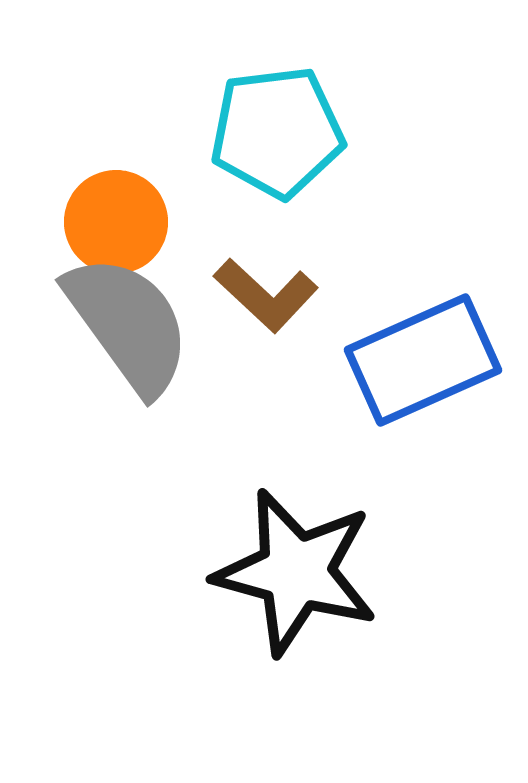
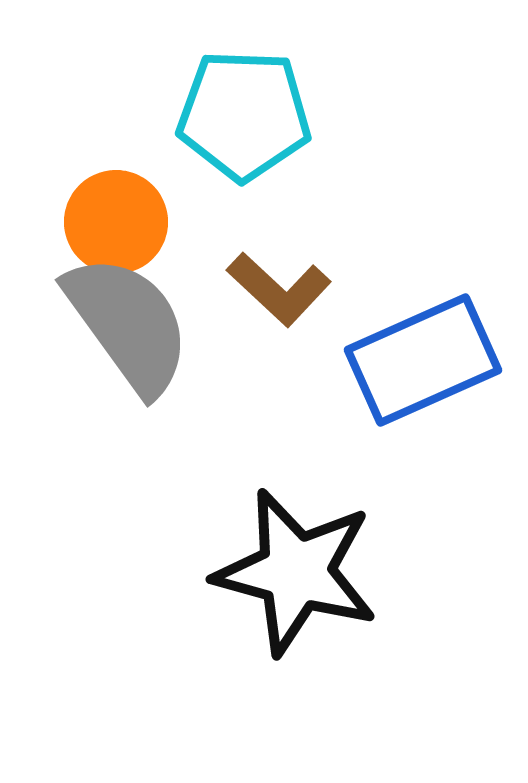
cyan pentagon: moved 33 px left, 17 px up; rotated 9 degrees clockwise
brown L-shape: moved 13 px right, 6 px up
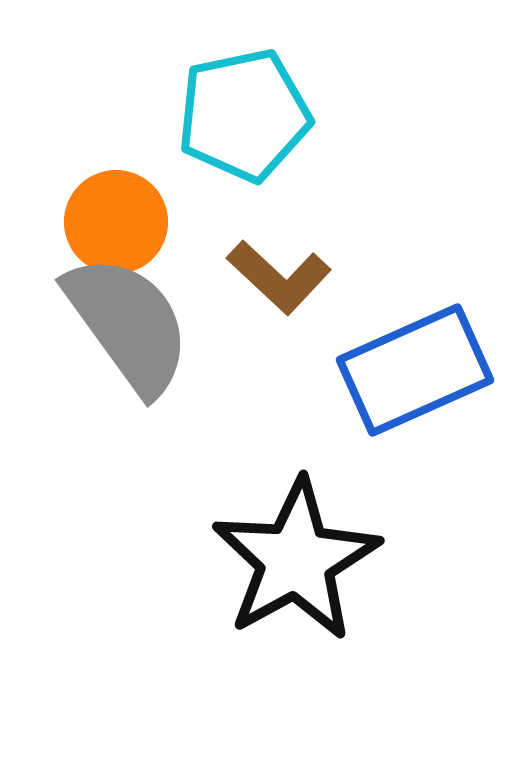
cyan pentagon: rotated 14 degrees counterclockwise
brown L-shape: moved 12 px up
blue rectangle: moved 8 px left, 10 px down
black star: moved 12 px up; rotated 28 degrees clockwise
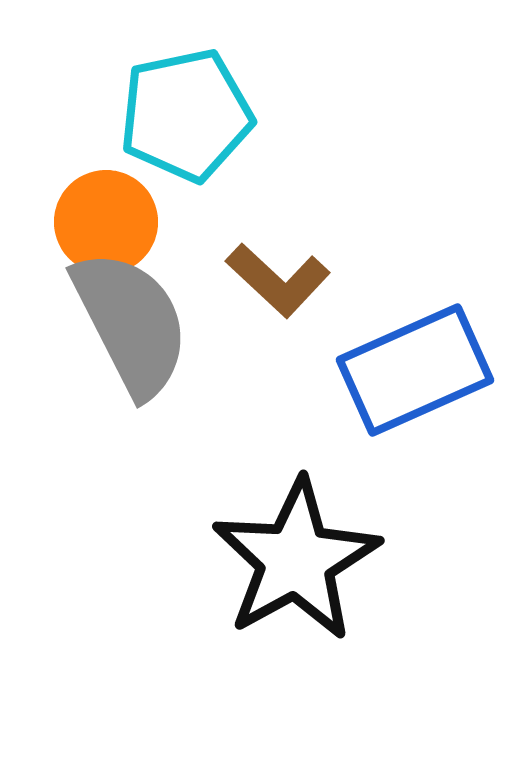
cyan pentagon: moved 58 px left
orange circle: moved 10 px left
brown L-shape: moved 1 px left, 3 px down
gray semicircle: moved 3 px right, 1 px up; rotated 9 degrees clockwise
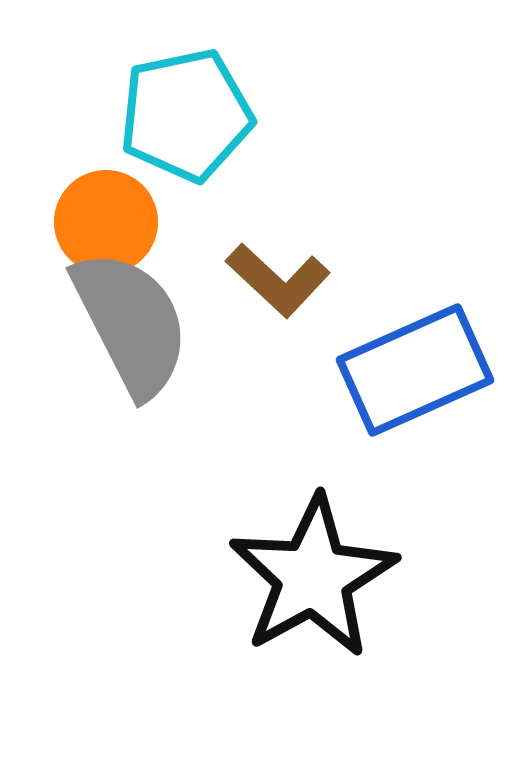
black star: moved 17 px right, 17 px down
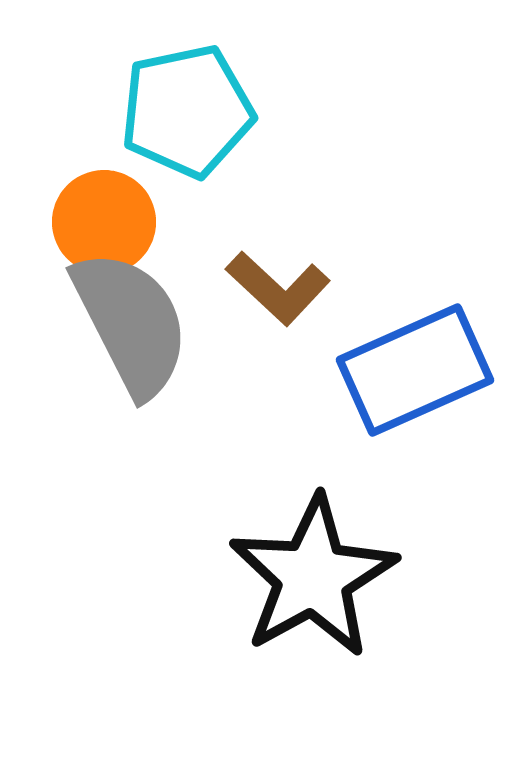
cyan pentagon: moved 1 px right, 4 px up
orange circle: moved 2 px left
brown L-shape: moved 8 px down
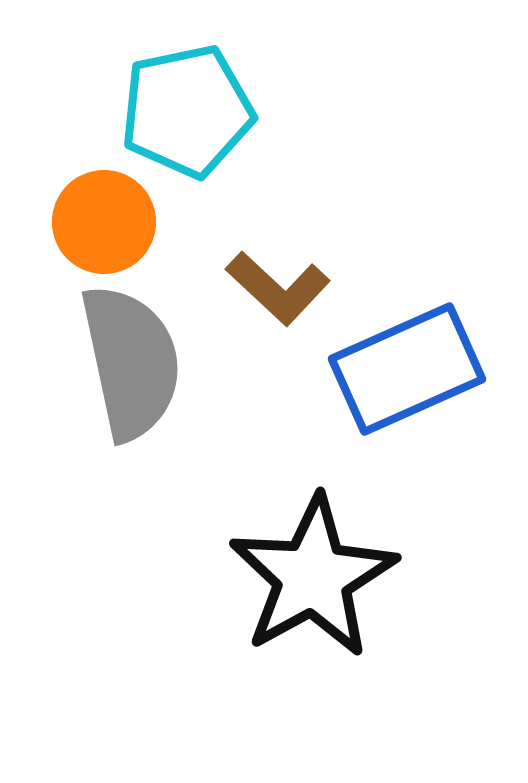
gray semicircle: moved 39 px down; rotated 15 degrees clockwise
blue rectangle: moved 8 px left, 1 px up
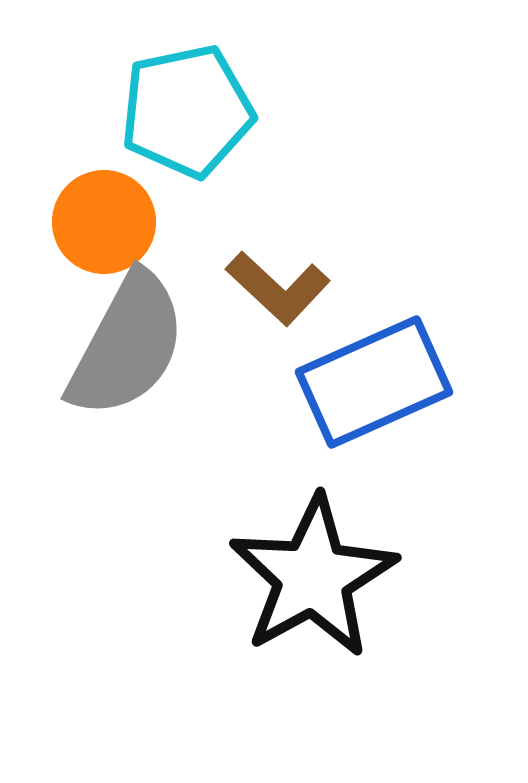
gray semicircle: moved 4 px left, 17 px up; rotated 40 degrees clockwise
blue rectangle: moved 33 px left, 13 px down
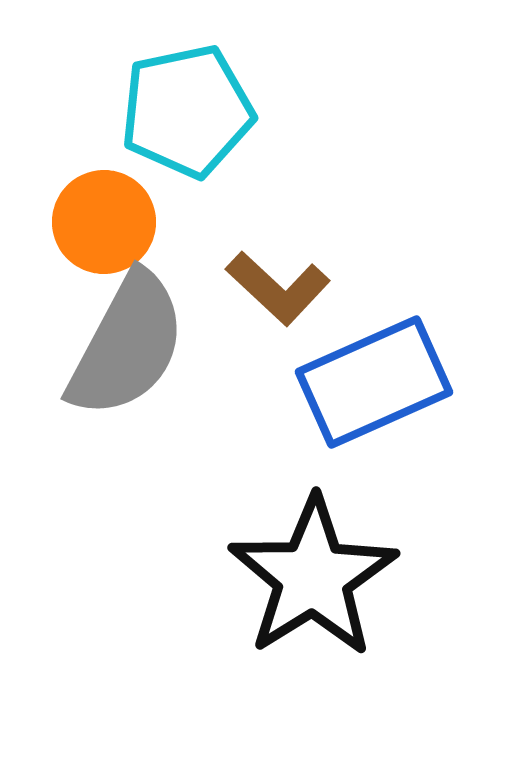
black star: rotated 3 degrees counterclockwise
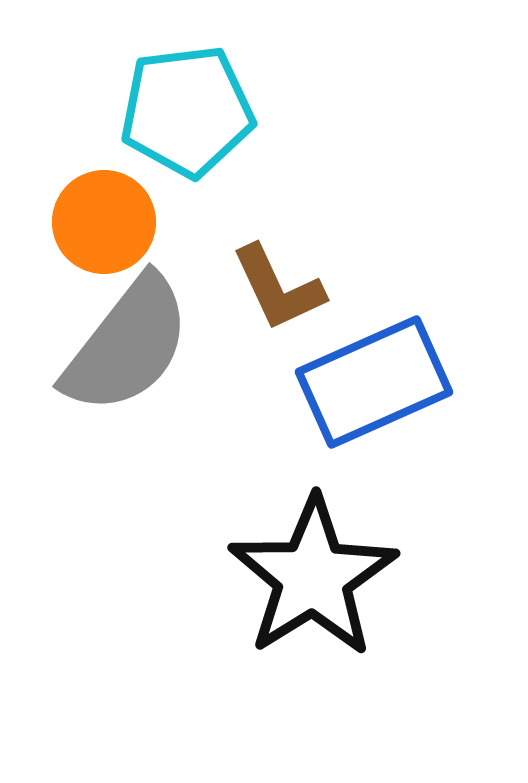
cyan pentagon: rotated 5 degrees clockwise
brown L-shape: rotated 22 degrees clockwise
gray semicircle: rotated 10 degrees clockwise
